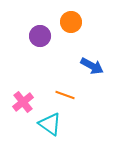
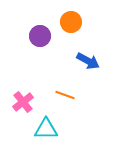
blue arrow: moved 4 px left, 5 px up
cyan triangle: moved 4 px left, 5 px down; rotated 35 degrees counterclockwise
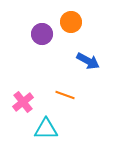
purple circle: moved 2 px right, 2 px up
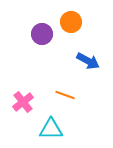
cyan triangle: moved 5 px right
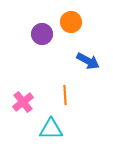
orange line: rotated 66 degrees clockwise
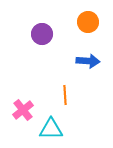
orange circle: moved 17 px right
blue arrow: rotated 25 degrees counterclockwise
pink cross: moved 8 px down
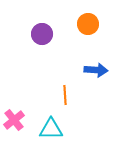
orange circle: moved 2 px down
blue arrow: moved 8 px right, 9 px down
pink cross: moved 9 px left, 10 px down
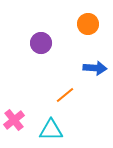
purple circle: moved 1 px left, 9 px down
blue arrow: moved 1 px left, 2 px up
orange line: rotated 54 degrees clockwise
cyan triangle: moved 1 px down
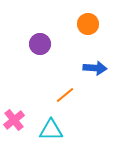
purple circle: moved 1 px left, 1 px down
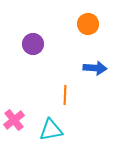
purple circle: moved 7 px left
orange line: rotated 48 degrees counterclockwise
cyan triangle: rotated 10 degrees counterclockwise
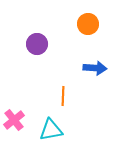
purple circle: moved 4 px right
orange line: moved 2 px left, 1 px down
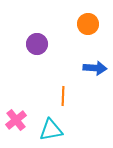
pink cross: moved 2 px right
